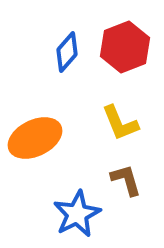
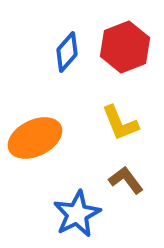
brown L-shape: rotated 21 degrees counterclockwise
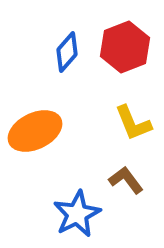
yellow L-shape: moved 13 px right
orange ellipse: moved 7 px up
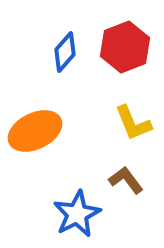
blue diamond: moved 2 px left
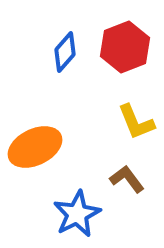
yellow L-shape: moved 3 px right, 1 px up
orange ellipse: moved 16 px down
brown L-shape: moved 1 px right, 1 px up
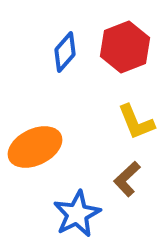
brown L-shape: rotated 96 degrees counterclockwise
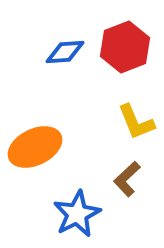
blue diamond: rotated 45 degrees clockwise
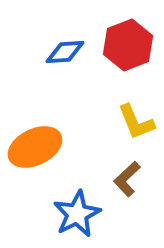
red hexagon: moved 3 px right, 2 px up
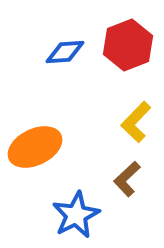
yellow L-shape: rotated 66 degrees clockwise
blue star: moved 1 px left, 1 px down
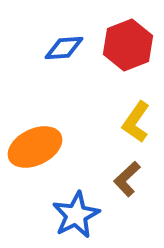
blue diamond: moved 1 px left, 4 px up
yellow L-shape: rotated 9 degrees counterclockwise
